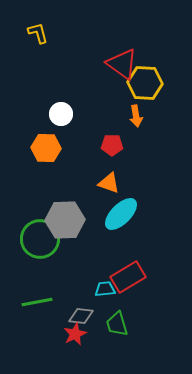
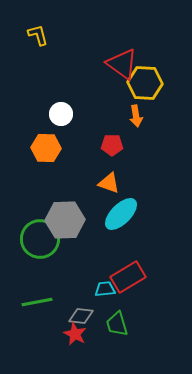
yellow L-shape: moved 2 px down
red star: rotated 20 degrees counterclockwise
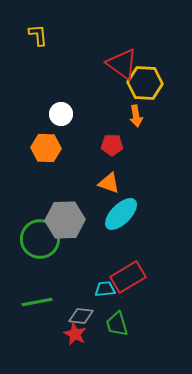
yellow L-shape: rotated 10 degrees clockwise
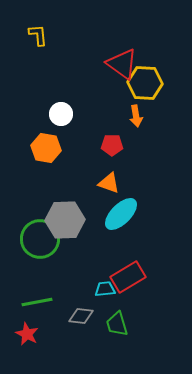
orange hexagon: rotated 8 degrees clockwise
red star: moved 48 px left
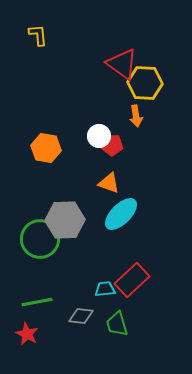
white circle: moved 38 px right, 22 px down
red rectangle: moved 4 px right, 3 px down; rotated 12 degrees counterclockwise
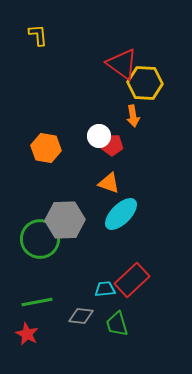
orange arrow: moved 3 px left
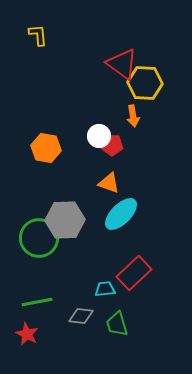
green circle: moved 1 px left, 1 px up
red rectangle: moved 2 px right, 7 px up
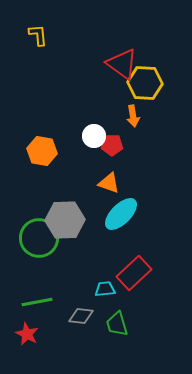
white circle: moved 5 px left
orange hexagon: moved 4 px left, 3 px down
